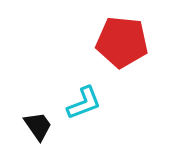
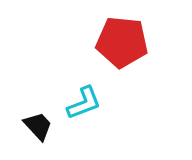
black trapezoid: rotated 8 degrees counterclockwise
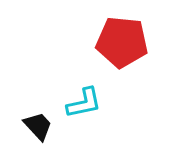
cyan L-shape: rotated 9 degrees clockwise
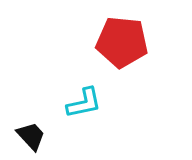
black trapezoid: moved 7 px left, 10 px down
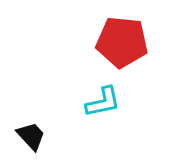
cyan L-shape: moved 19 px right, 1 px up
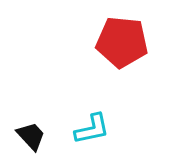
cyan L-shape: moved 11 px left, 27 px down
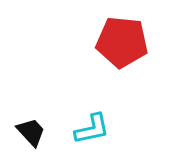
black trapezoid: moved 4 px up
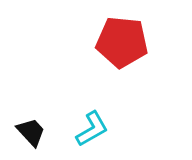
cyan L-shape: rotated 18 degrees counterclockwise
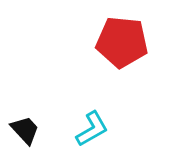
black trapezoid: moved 6 px left, 2 px up
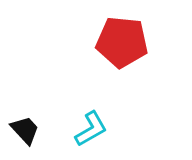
cyan L-shape: moved 1 px left
